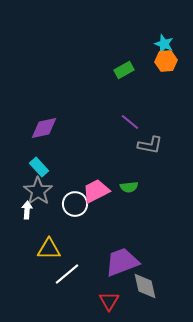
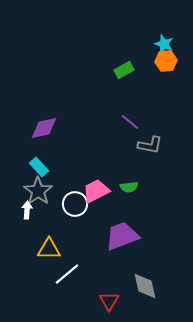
purple trapezoid: moved 26 px up
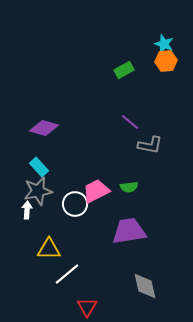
purple diamond: rotated 28 degrees clockwise
gray star: rotated 24 degrees clockwise
purple trapezoid: moved 7 px right, 5 px up; rotated 12 degrees clockwise
red triangle: moved 22 px left, 6 px down
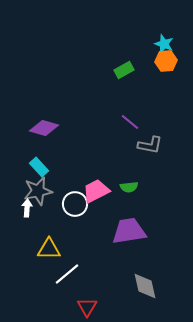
white arrow: moved 2 px up
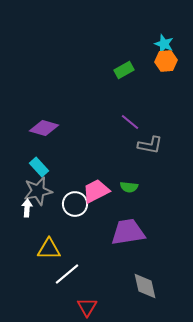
green semicircle: rotated 12 degrees clockwise
purple trapezoid: moved 1 px left, 1 px down
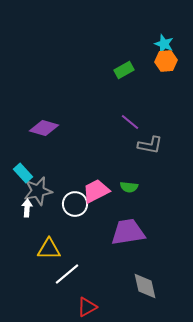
cyan rectangle: moved 16 px left, 6 px down
red triangle: rotated 30 degrees clockwise
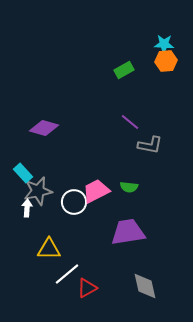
cyan star: rotated 18 degrees counterclockwise
white circle: moved 1 px left, 2 px up
red triangle: moved 19 px up
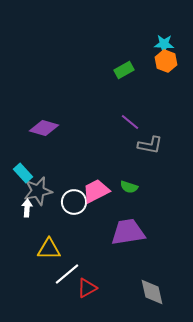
orange hexagon: rotated 25 degrees clockwise
green semicircle: rotated 12 degrees clockwise
gray diamond: moved 7 px right, 6 px down
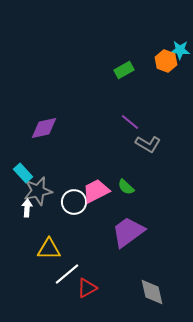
cyan star: moved 16 px right, 6 px down
purple diamond: rotated 28 degrees counterclockwise
gray L-shape: moved 2 px left, 1 px up; rotated 20 degrees clockwise
green semicircle: moved 3 px left; rotated 24 degrees clockwise
purple trapezoid: rotated 27 degrees counterclockwise
